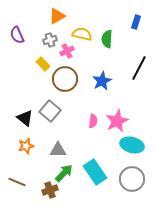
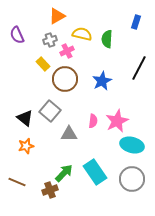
gray triangle: moved 11 px right, 16 px up
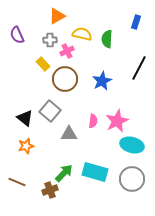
gray cross: rotated 16 degrees clockwise
cyan rectangle: rotated 40 degrees counterclockwise
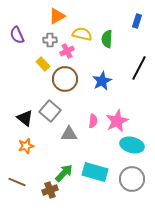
blue rectangle: moved 1 px right, 1 px up
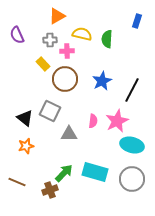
pink cross: rotated 24 degrees clockwise
black line: moved 7 px left, 22 px down
gray square: rotated 15 degrees counterclockwise
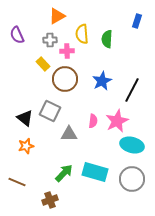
yellow semicircle: rotated 108 degrees counterclockwise
brown cross: moved 10 px down
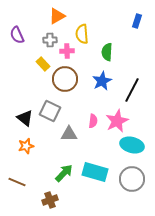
green semicircle: moved 13 px down
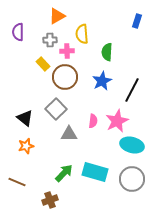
purple semicircle: moved 1 px right, 3 px up; rotated 24 degrees clockwise
brown circle: moved 2 px up
gray square: moved 6 px right, 2 px up; rotated 20 degrees clockwise
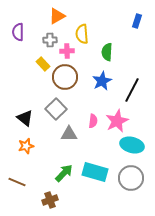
gray circle: moved 1 px left, 1 px up
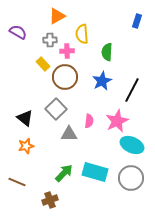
purple semicircle: rotated 120 degrees clockwise
pink semicircle: moved 4 px left
cyan ellipse: rotated 10 degrees clockwise
